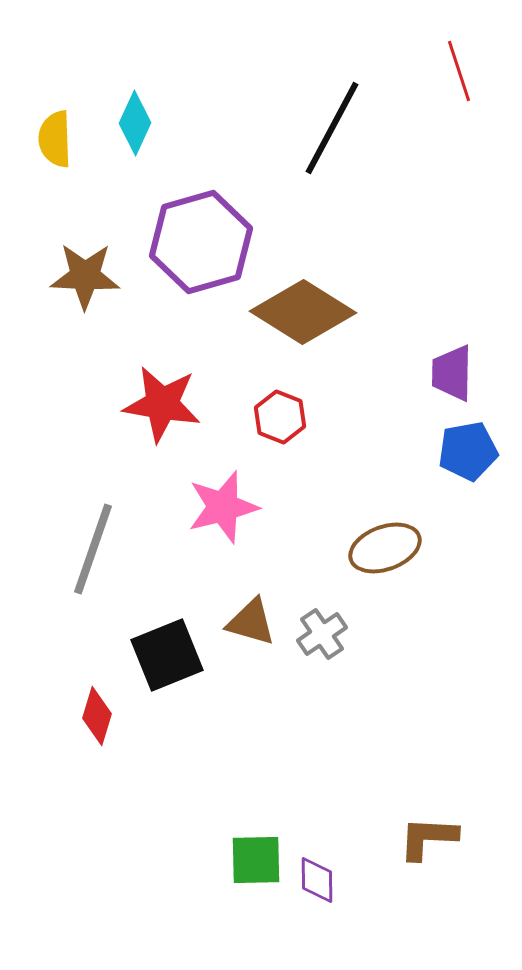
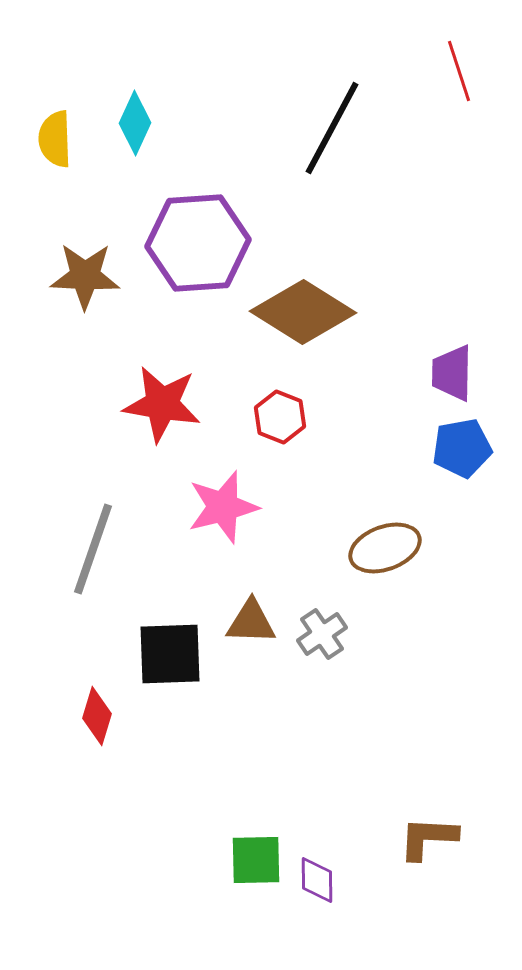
purple hexagon: moved 3 px left, 1 px down; rotated 12 degrees clockwise
blue pentagon: moved 6 px left, 3 px up
brown triangle: rotated 14 degrees counterclockwise
black square: moved 3 px right, 1 px up; rotated 20 degrees clockwise
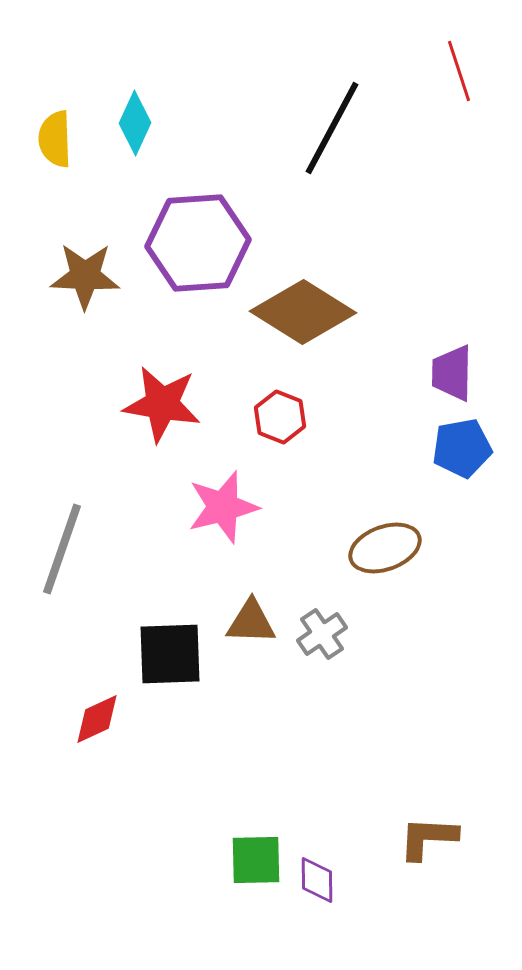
gray line: moved 31 px left
red diamond: moved 3 px down; rotated 48 degrees clockwise
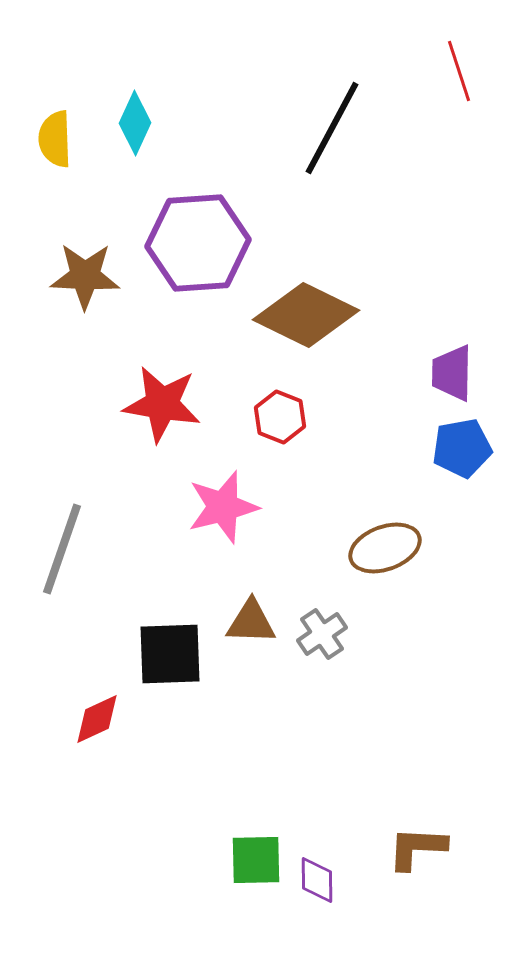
brown diamond: moved 3 px right, 3 px down; rotated 6 degrees counterclockwise
brown L-shape: moved 11 px left, 10 px down
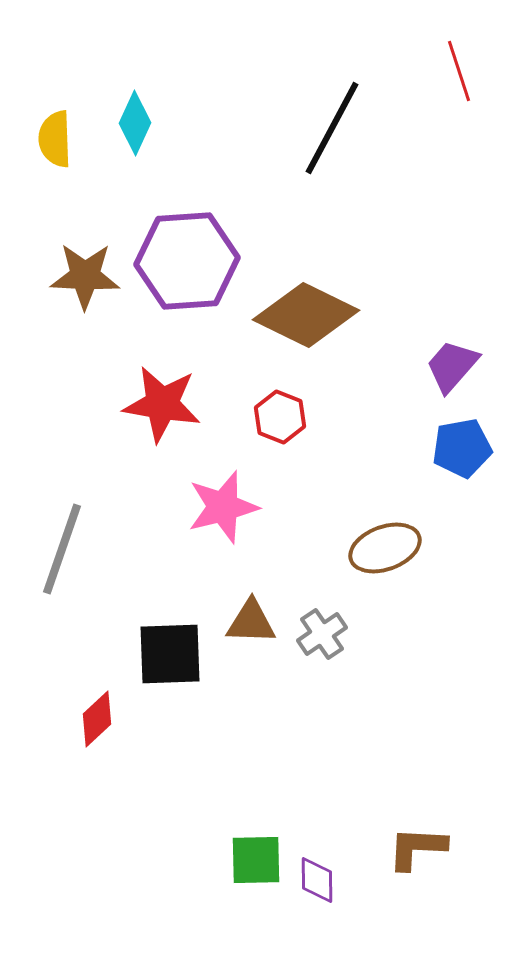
purple hexagon: moved 11 px left, 18 px down
purple trapezoid: moved 7 px up; rotated 40 degrees clockwise
red diamond: rotated 18 degrees counterclockwise
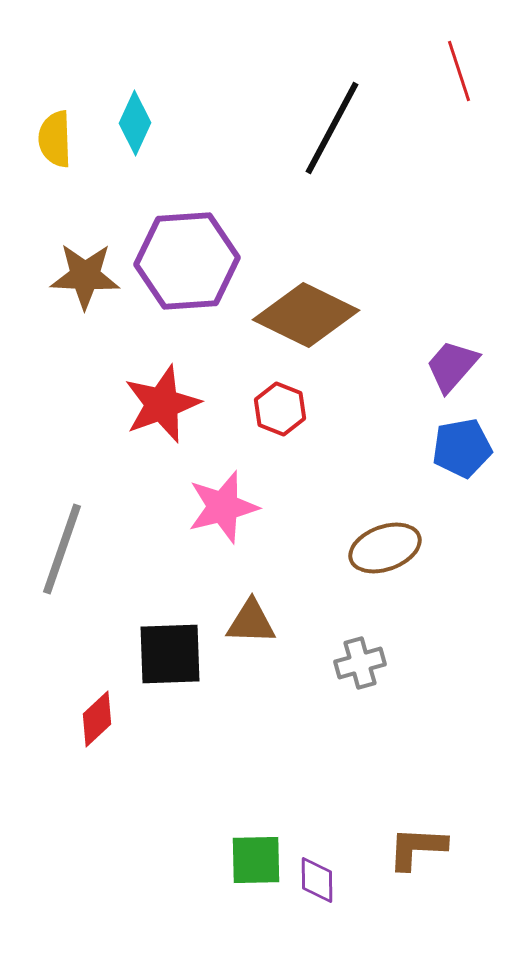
red star: rotated 30 degrees counterclockwise
red hexagon: moved 8 px up
gray cross: moved 38 px right, 29 px down; rotated 18 degrees clockwise
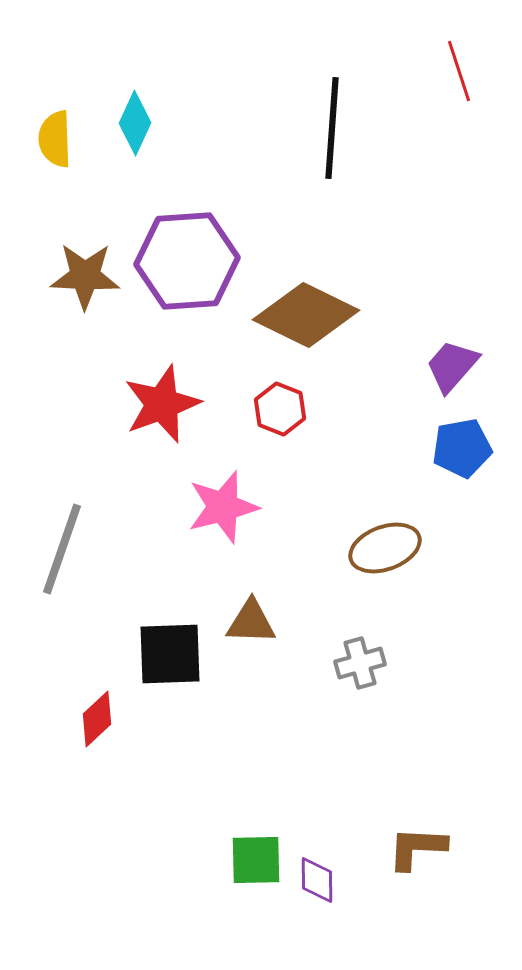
black line: rotated 24 degrees counterclockwise
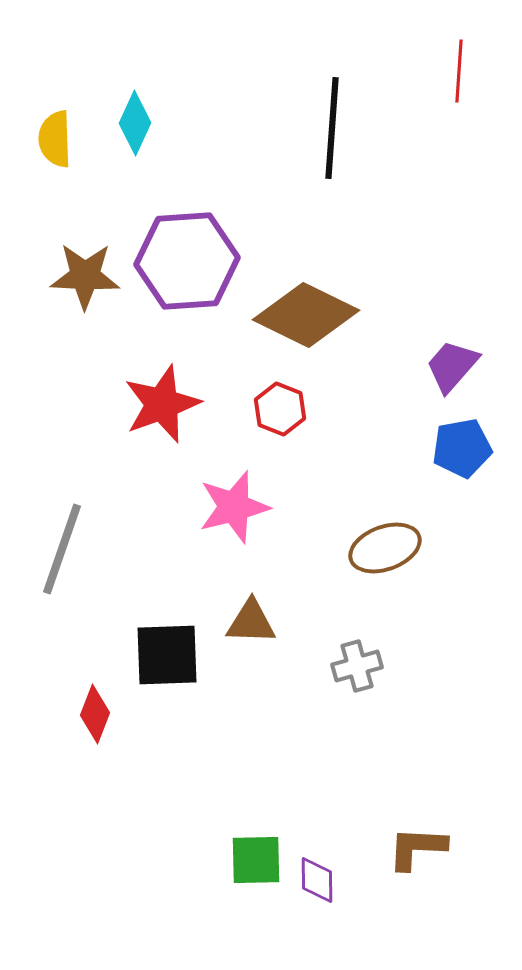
red line: rotated 22 degrees clockwise
pink star: moved 11 px right
black square: moved 3 px left, 1 px down
gray cross: moved 3 px left, 3 px down
red diamond: moved 2 px left, 5 px up; rotated 26 degrees counterclockwise
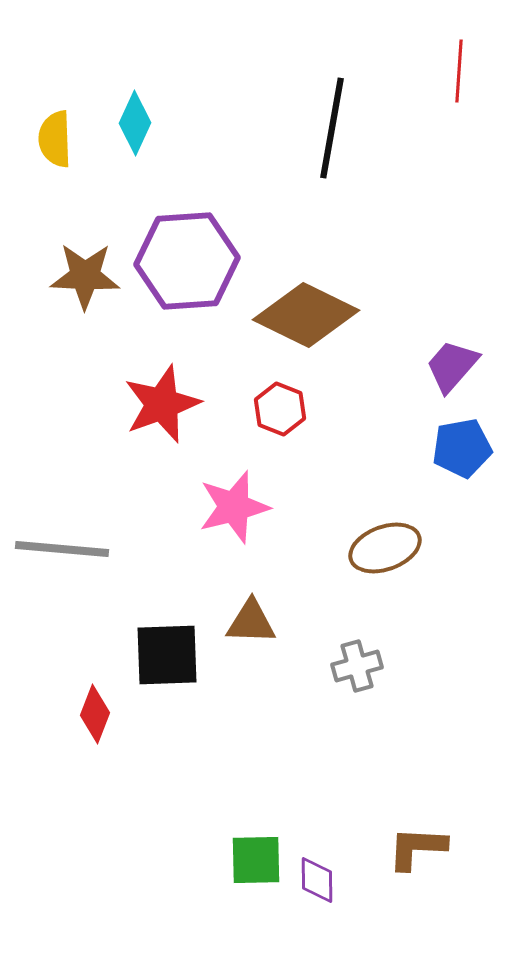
black line: rotated 6 degrees clockwise
gray line: rotated 76 degrees clockwise
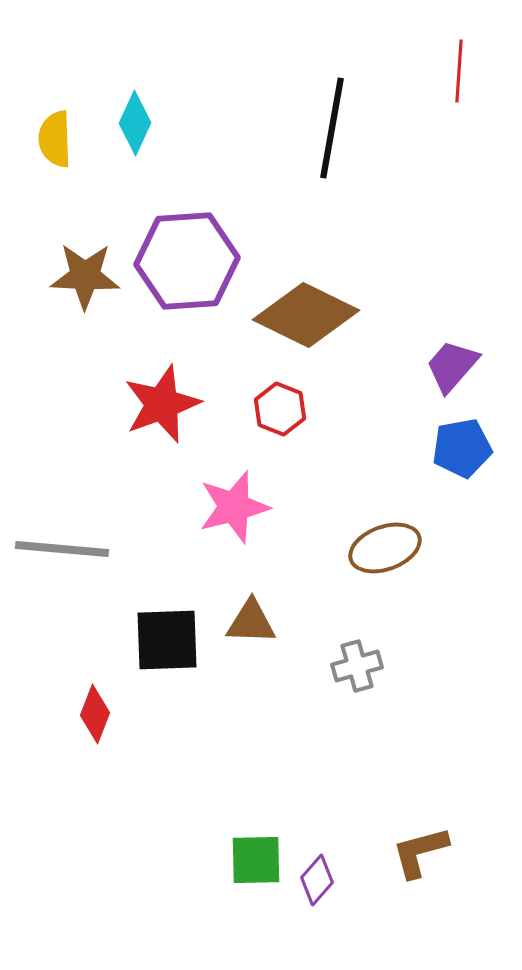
black square: moved 15 px up
brown L-shape: moved 3 px right, 4 px down; rotated 18 degrees counterclockwise
purple diamond: rotated 42 degrees clockwise
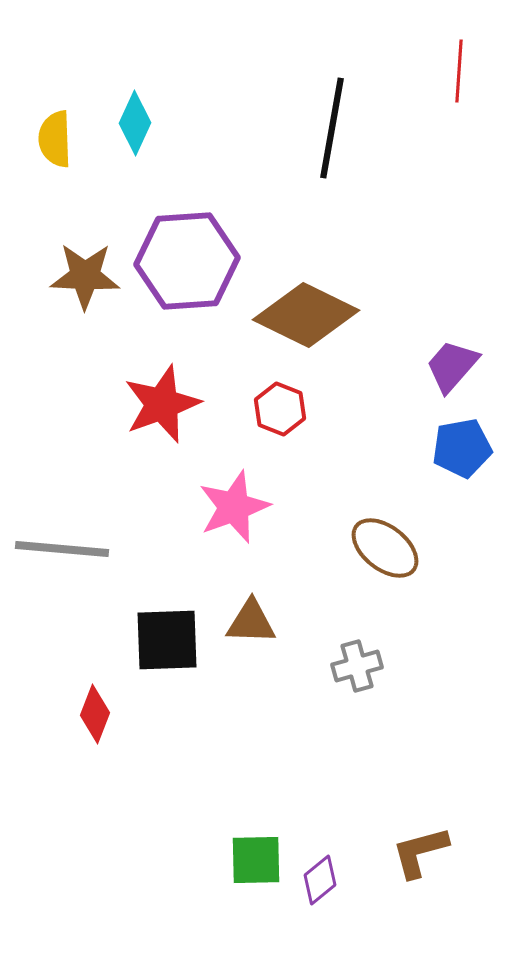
pink star: rotated 6 degrees counterclockwise
brown ellipse: rotated 58 degrees clockwise
purple diamond: moved 3 px right; rotated 9 degrees clockwise
